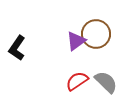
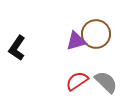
purple triangle: rotated 20 degrees clockwise
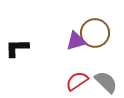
brown circle: moved 1 px left, 1 px up
black L-shape: rotated 55 degrees clockwise
